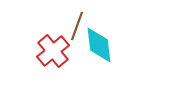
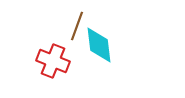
red cross: moved 10 px down; rotated 28 degrees counterclockwise
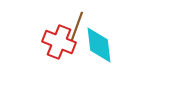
red cross: moved 6 px right, 19 px up
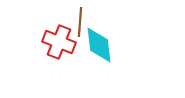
brown line: moved 3 px right, 4 px up; rotated 16 degrees counterclockwise
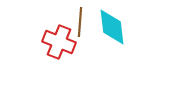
cyan diamond: moved 13 px right, 18 px up
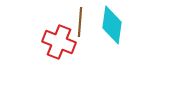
cyan diamond: moved 2 px up; rotated 15 degrees clockwise
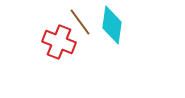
brown line: rotated 40 degrees counterclockwise
